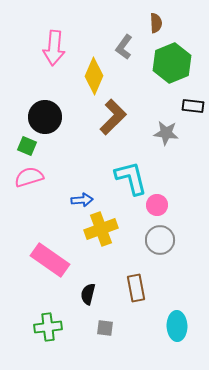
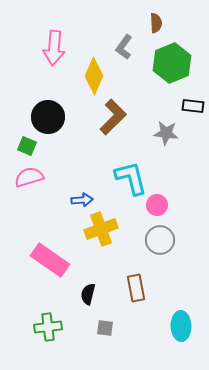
black circle: moved 3 px right
cyan ellipse: moved 4 px right
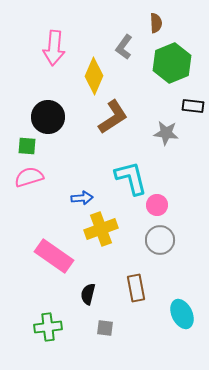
brown L-shape: rotated 12 degrees clockwise
green square: rotated 18 degrees counterclockwise
blue arrow: moved 2 px up
pink rectangle: moved 4 px right, 4 px up
cyan ellipse: moved 1 px right, 12 px up; rotated 24 degrees counterclockwise
